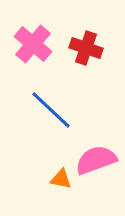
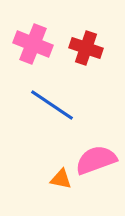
pink cross: rotated 18 degrees counterclockwise
blue line: moved 1 px right, 5 px up; rotated 9 degrees counterclockwise
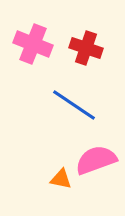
blue line: moved 22 px right
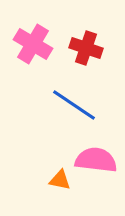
pink cross: rotated 9 degrees clockwise
pink semicircle: rotated 27 degrees clockwise
orange triangle: moved 1 px left, 1 px down
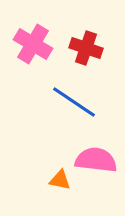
blue line: moved 3 px up
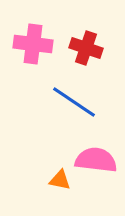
pink cross: rotated 24 degrees counterclockwise
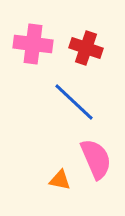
blue line: rotated 9 degrees clockwise
pink semicircle: moved 1 px up; rotated 60 degrees clockwise
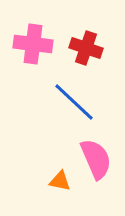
orange triangle: moved 1 px down
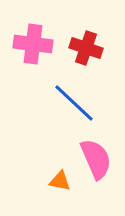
blue line: moved 1 px down
